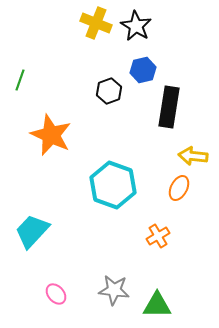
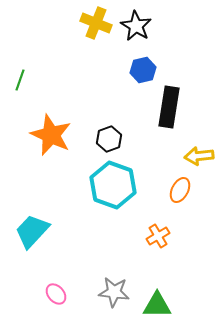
black hexagon: moved 48 px down
yellow arrow: moved 6 px right; rotated 12 degrees counterclockwise
orange ellipse: moved 1 px right, 2 px down
gray star: moved 2 px down
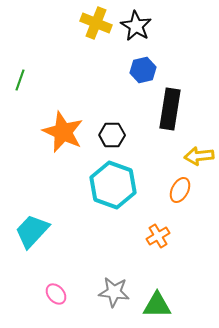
black rectangle: moved 1 px right, 2 px down
orange star: moved 12 px right, 3 px up
black hexagon: moved 3 px right, 4 px up; rotated 20 degrees clockwise
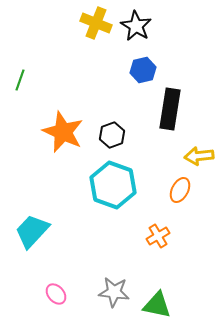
black hexagon: rotated 20 degrees counterclockwise
green triangle: rotated 12 degrees clockwise
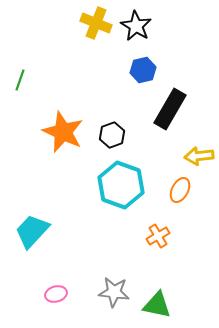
black rectangle: rotated 21 degrees clockwise
cyan hexagon: moved 8 px right
pink ellipse: rotated 65 degrees counterclockwise
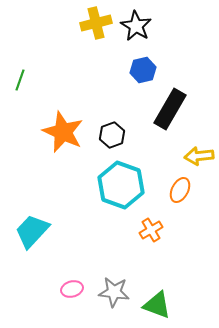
yellow cross: rotated 36 degrees counterclockwise
orange cross: moved 7 px left, 6 px up
pink ellipse: moved 16 px right, 5 px up
green triangle: rotated 8 degrees clockwise
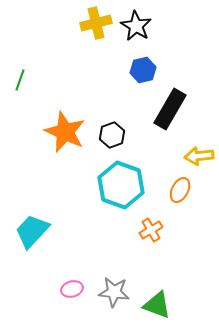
orange star: moved 2 px right
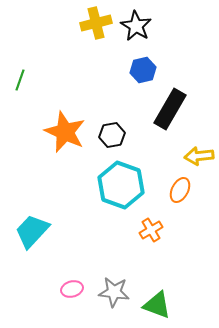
black hexagon: rotated 10 degrees clockwise
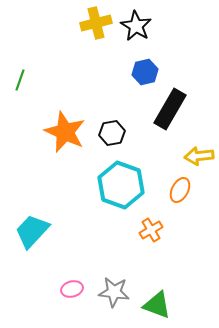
blue hexagon: moved 2 px right, 2 px down
black hexagon: moved 2 px up
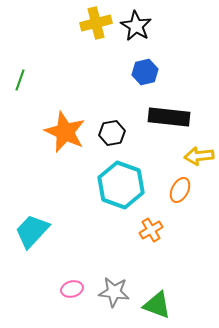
black rectangle: moved 1 px left, 8 px down; rotated 66 degrees clockwise
